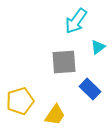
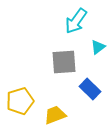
yellow trapezoid: rotated 145 degrees counterclockwise
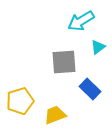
cyan arrow: moved 5 px right; rotated 24 degrees clockwise
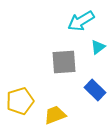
blue rectangle: moved 5 px right, 1 px down
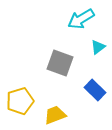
cyan arrow: moved 2 px up
gray square: moved 4 px left, 1 px down; rotated 24 degrees clockwise
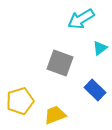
cyan triangle: moved 2 px right, 1 px down
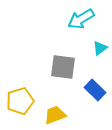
gray square: moved 3 px right, 4 px down; rotated 12 degrees counterclockwise
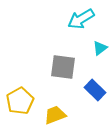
yellow pentagon: rotated 12 degrees counterclockwise
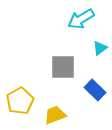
gray square: rotated 8 degrees counterclockwise
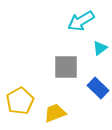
cyan arrow: moved 2 px down
gray square: moved 3 px right
blue rectangle: moved 3 px right, 2 px up
yellow trapezoid: moved 2 px up
